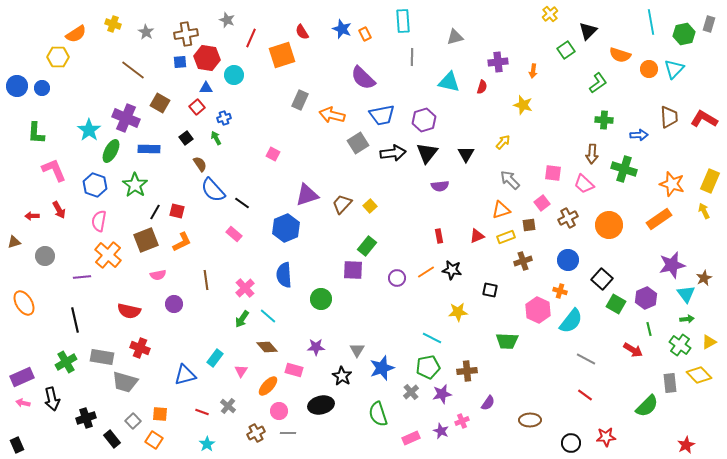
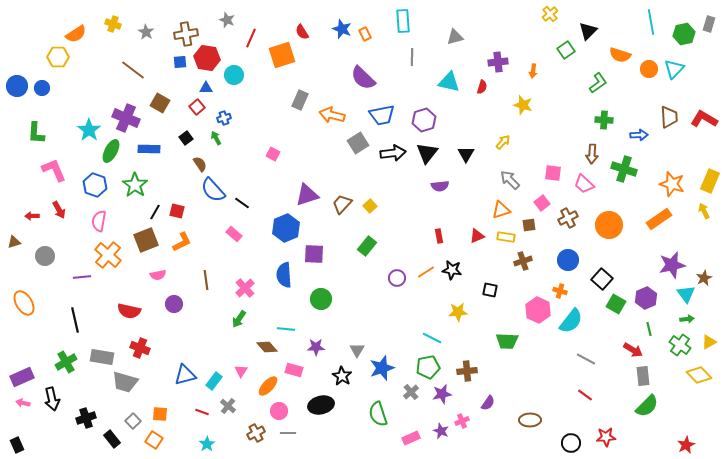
yellow rectangle at (506, 237): rotated 30 degrees clockwise
purple square at (353, 270): moved 39 px left, 16 px up
cyan line at (268, 316): moved 18 px right, 13 px down; rotated 36 degrees counterclockwise
green arrow at (242, 319): moved 3 px left
cyan rectangle at (215, 358): moved 1 px left, 23 px down
gray rectangle at (670, 383): moved 27 px left, 7 px up
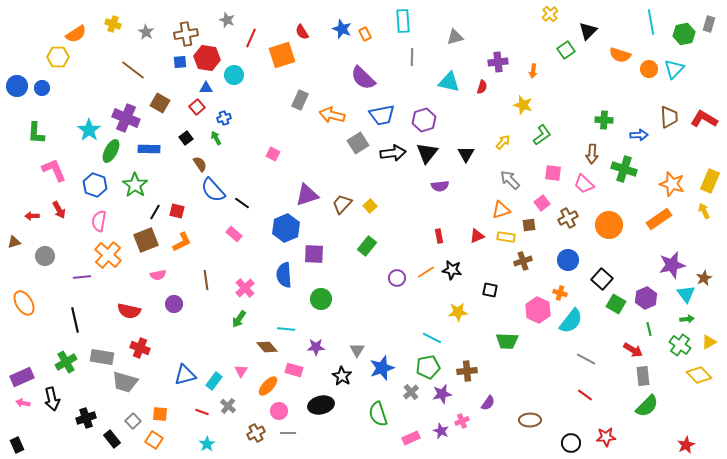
green L-shape at (598, 83): moved 56 px left, 52 px down
orange cross at (560, 291): moved 2 px down
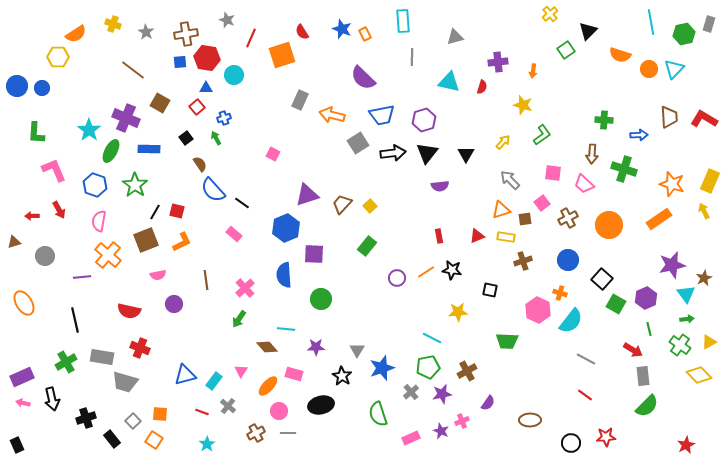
brown square at (529, 225): moved 4 px left, 6 px up
pink rectangle at (294, 370): moved 4 px down
brown cross at (467, 371): rotated 24 degrees counterclockwise
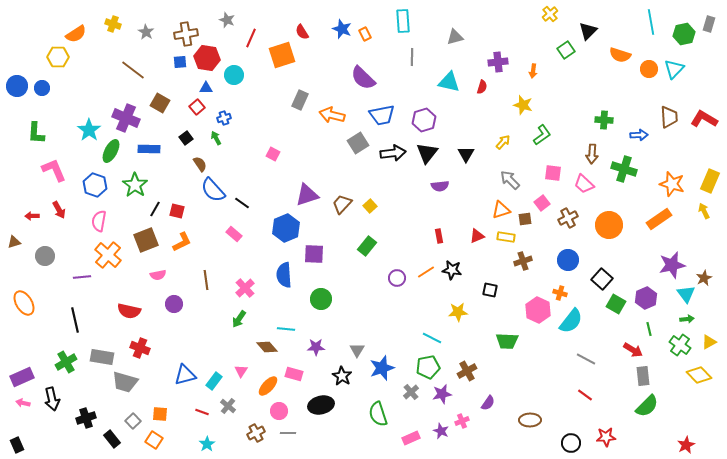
black line at (155, 212): moved 3 px up
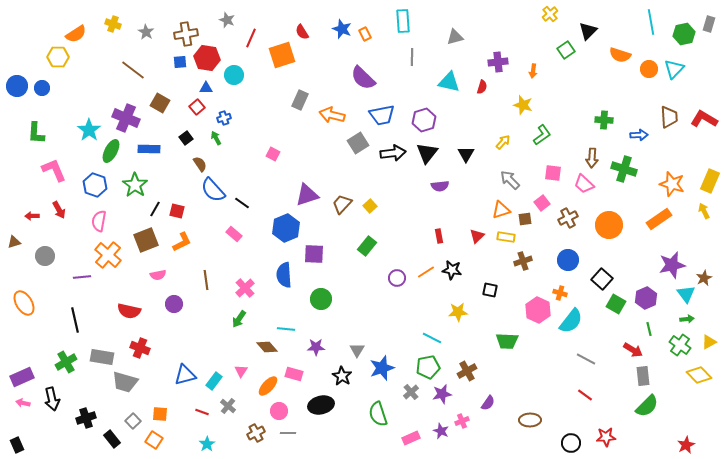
brown arrow at (592, 154): moved 4 px down
red triangle at (477, 236): rotated 21 degrees counterclockwise
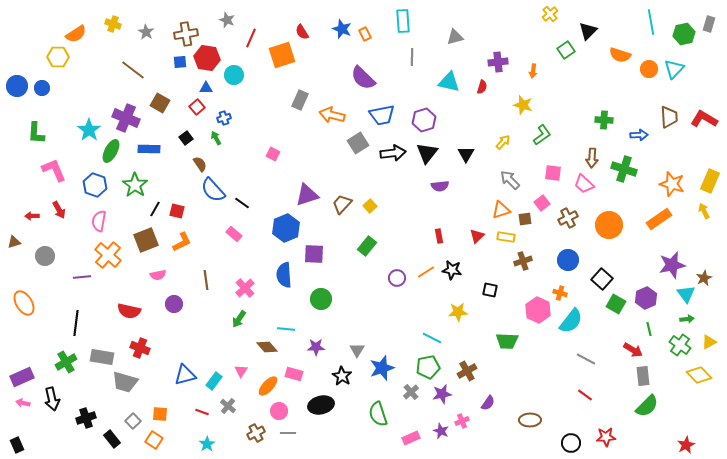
black line at (75, 320): moved 1 px right, 3 px down; rotated 20 degrees clockwise
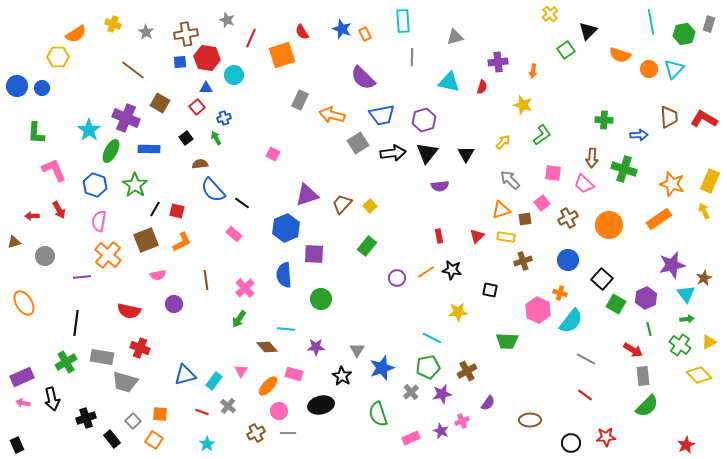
brown semicircle at (200, 164): rotated 63 degrees counterclockwise
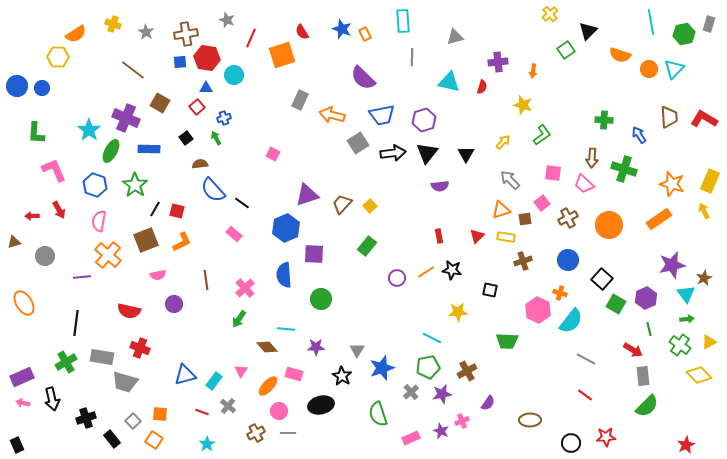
blue arrow at (639, 135): rotated 120 degrees counterclockwise
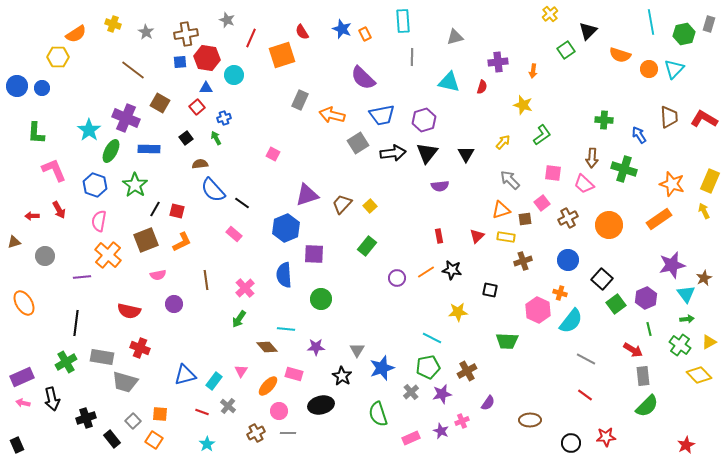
green square at (616, 304): rotated 24 degrees clockwise
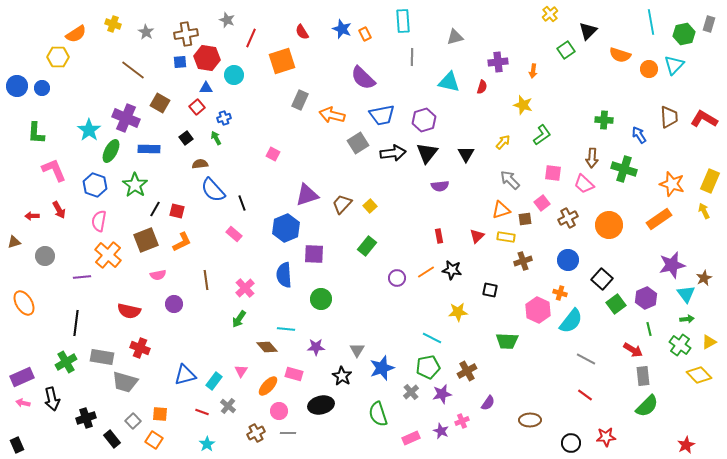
orange square at (282, 55): moved 6 px down
cyan triangle at (674, 69): moved 4 px up
black line at (242, 203): rotated 35 degrees clockwise
